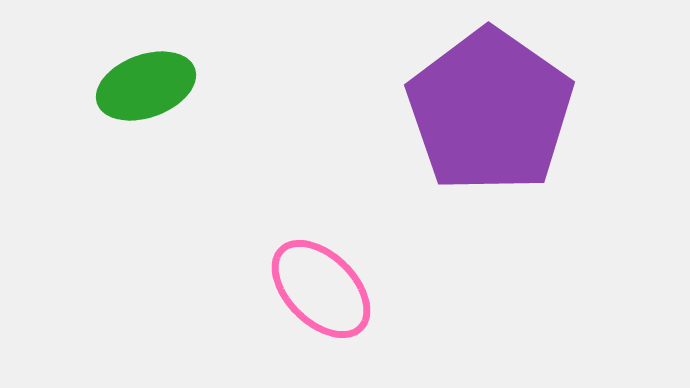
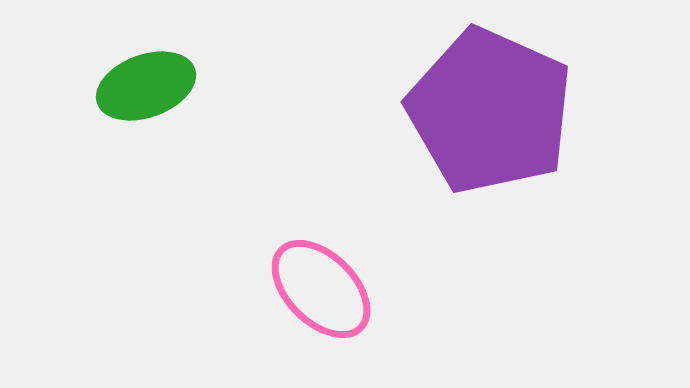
purple pentagon: rotated 11 degrees counterclockwise
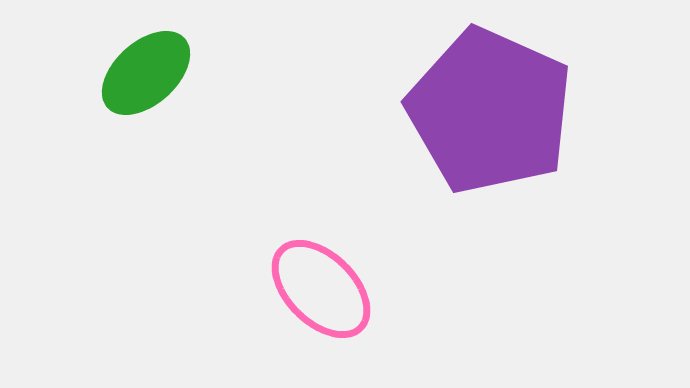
green ellipse: moved 13 px up; rotated 22 degrees counterclockwise
